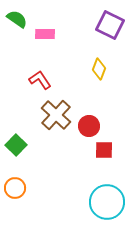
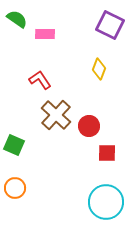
green square: moved 2 px left; rotated 20 degrees counterclockwise
red square: moved 3 px right, 3 px down
cyan circle: moved 1 px left
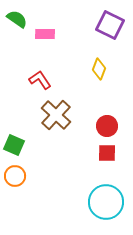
red circle: moved 18 px right
orange circle: moved 12 px up
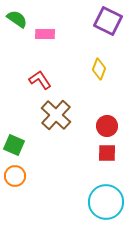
purple square: moved 2 px left, 4 px up
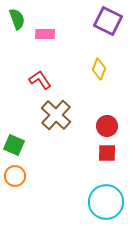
green semicircle: rotated 35 degrees clockwise
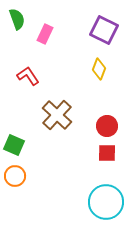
purple square: moved 4 px left, 9 px down
pink rectangle: rotated 66 degrees counterclockwise
red L-shape: moved 12 px left, 4 px up
brown cross: moved 1 px right
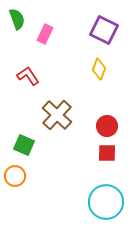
green square: moved 10 px right
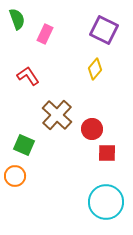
yellow diamond: moved 4 px left; rotated 20 degrees clockwise
red circle: moved 15 px left, 3 px down
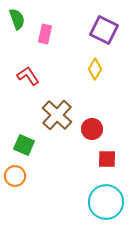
pink rectangle: rotated 12 degrees counterclockwise
yellow diamond: rotated 10 degrees counterclockwise
red square: moved 6 px down
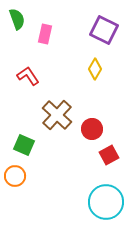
red square: moved 2 px right, 4 px up; rotated 30 degrees counterclockwise
